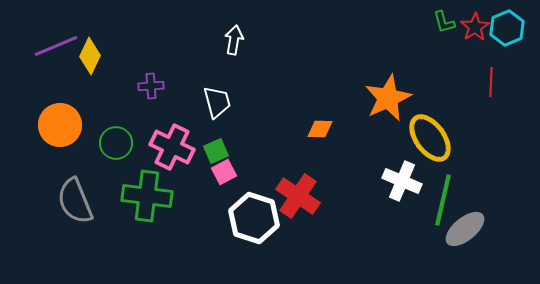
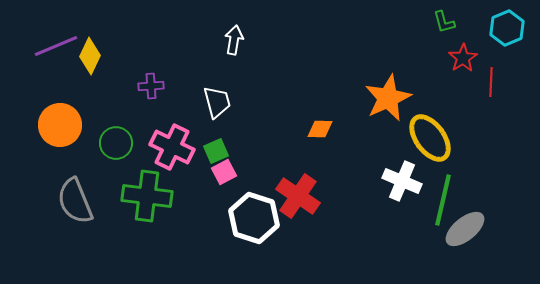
red star: moved 12 px left, 31 px down
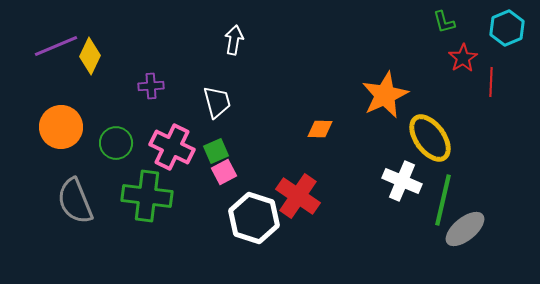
orange star: moved 3 px left, 3 px up
orange circle: moved 1 px right, 2 px down
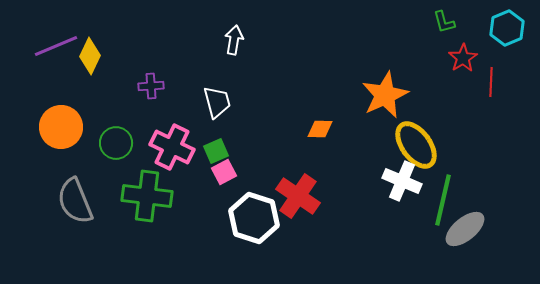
yellow ellipse: moved 14 px left, 7 px down
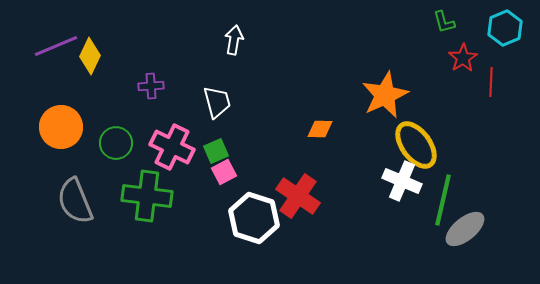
cyan hexagon: moved 2 px left
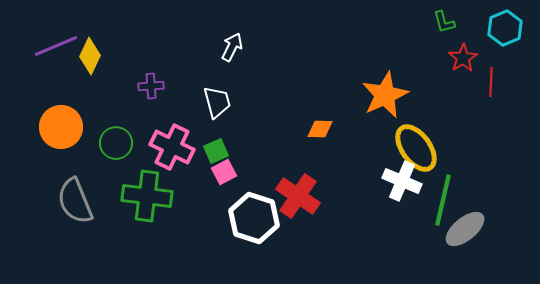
white arrow: moved 2 px left, 7 px down; rotated 16 degrees clockwise
yellow ellipse: moved 3 px down
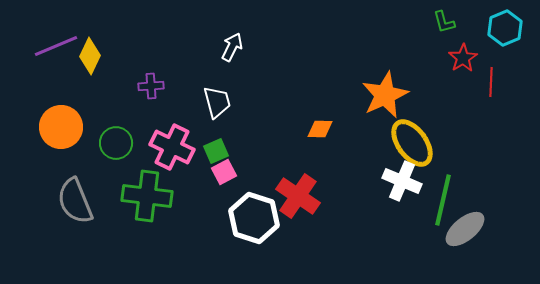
yellow ellipse: moved 4 px left, 5 px up
